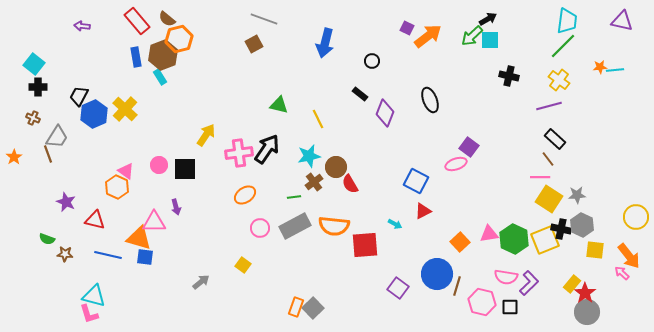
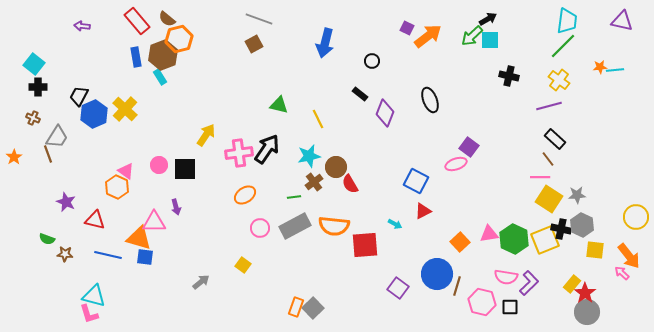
gray line at (264, 19): moved 5 px left
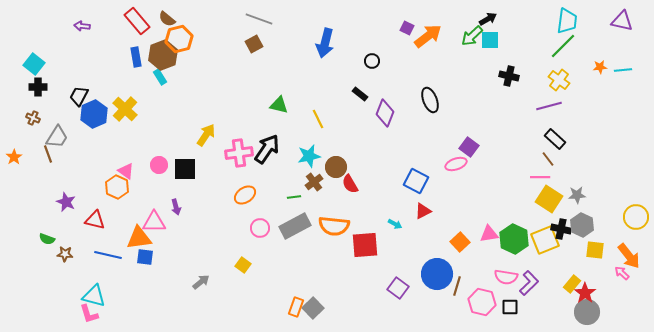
cyan line at (615, 70): moved 8 px right
orange triangle at (139, 238): rotated 24 degrees counterclockwise
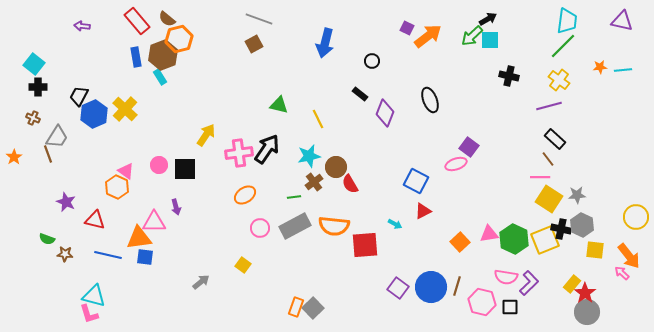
blue circle at (437, 274): moved 6 px left, 13 px down
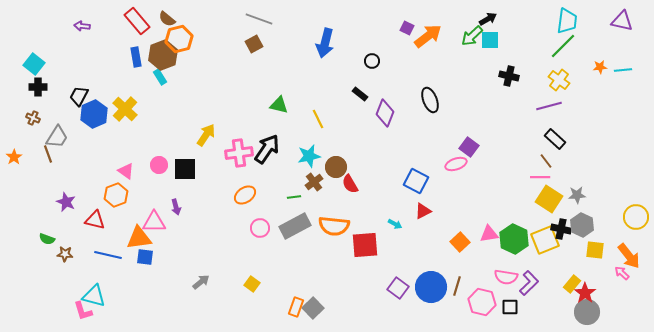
brown line at (548, 159): moved 2 px left, 2 px down
orange hexagon at (117, 187): moved 1 px left, 8 px down; rotated 15 degrees clockwise
yellow square at (243, 265): moved 9 px right, 19 px down
pink L-shape at (89, 314): moved 6 px left, 3 px up
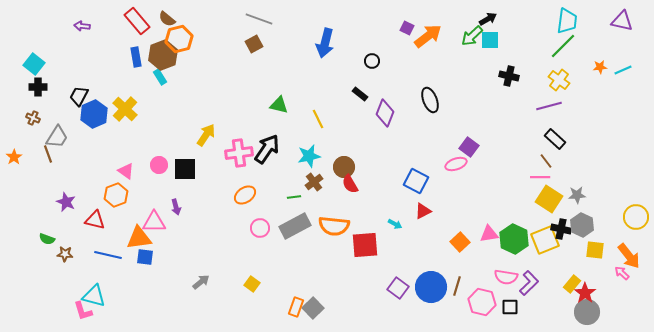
cyan line at (623, 70): rotated 18 degrees counterclockwise
brown circle at (336, 167): moved 8 px right
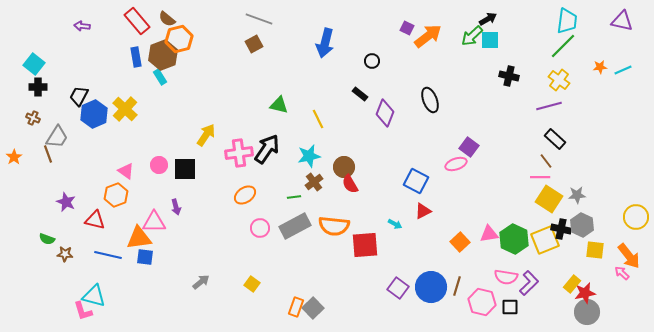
red star at (585, 293): rotated 25 degrees clockwise
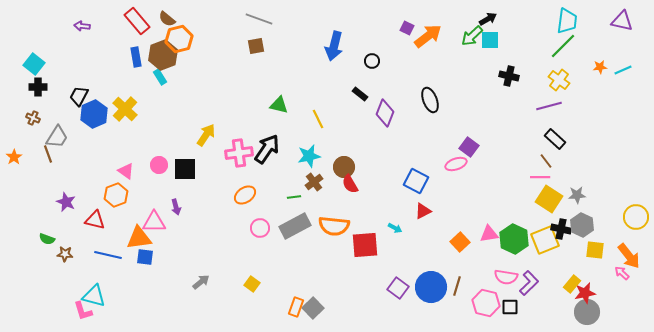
blue arrow at (325, 43): moved 9 px right, 3 px down
brown square at (254, 44): moved 2 px right, 2 px down; rotated 18 degrees clockwise
cyan arrow at (395, 224): moved 4 px down
pink hexagon at (482, 302): moved 4 px right, 1 px down
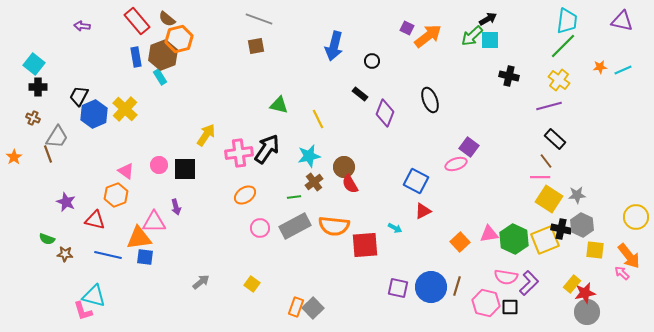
purple square at (398, 288): rotated 25 degrees counterclockwise
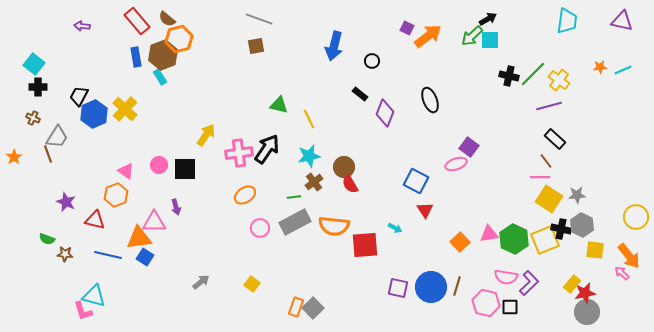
green line at (563, 46): moved 30 px left, 28 px down
yellow line at (318, 119): moved 9 px left
red triangle at (423, 211): moved 2 px right, 1 px up; rotated 36 degrees counterclockwise
gray rectangle at (295, 226): moved 4 px up
blue square at (145, 257): rotated 24 degrees clockwise
